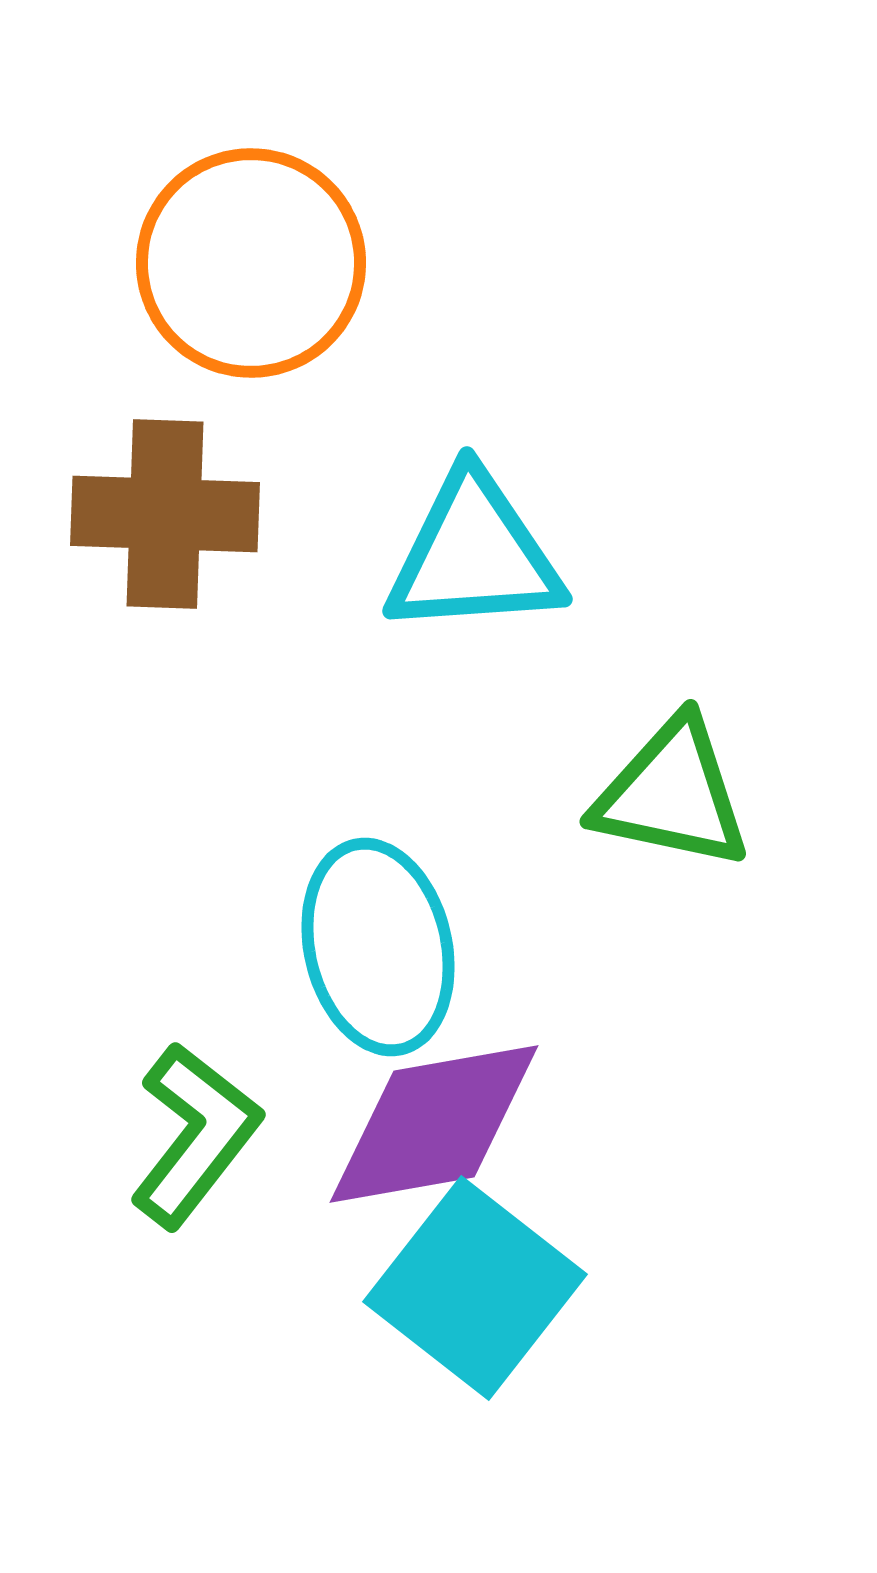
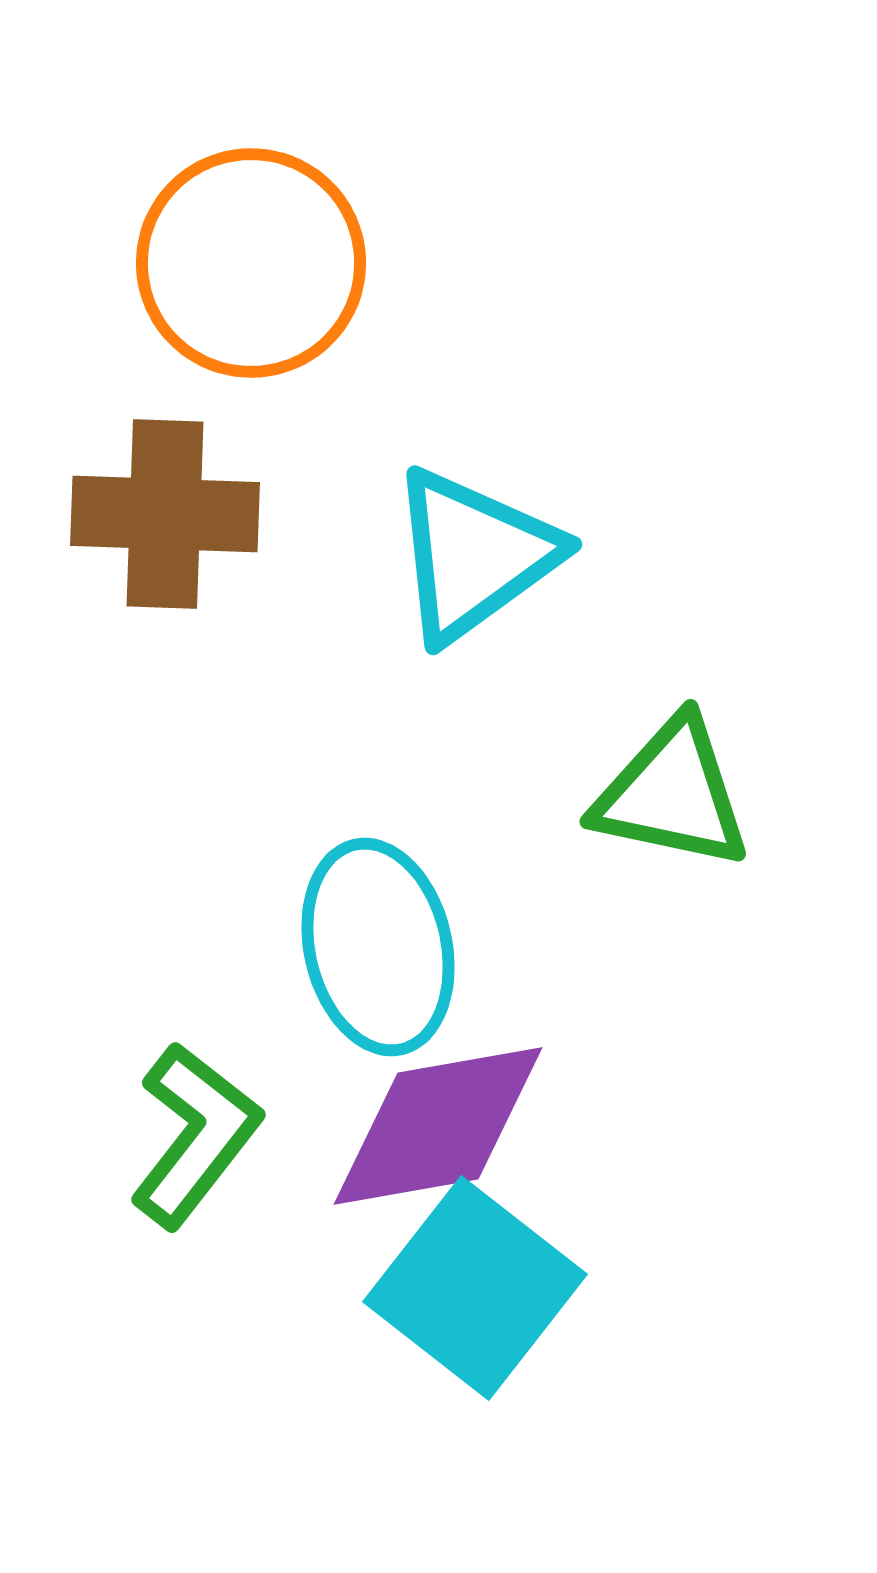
cyan triangle: rotated 32 degrees counterclockwise
purple diamond: moved 4 px right, 2 px down
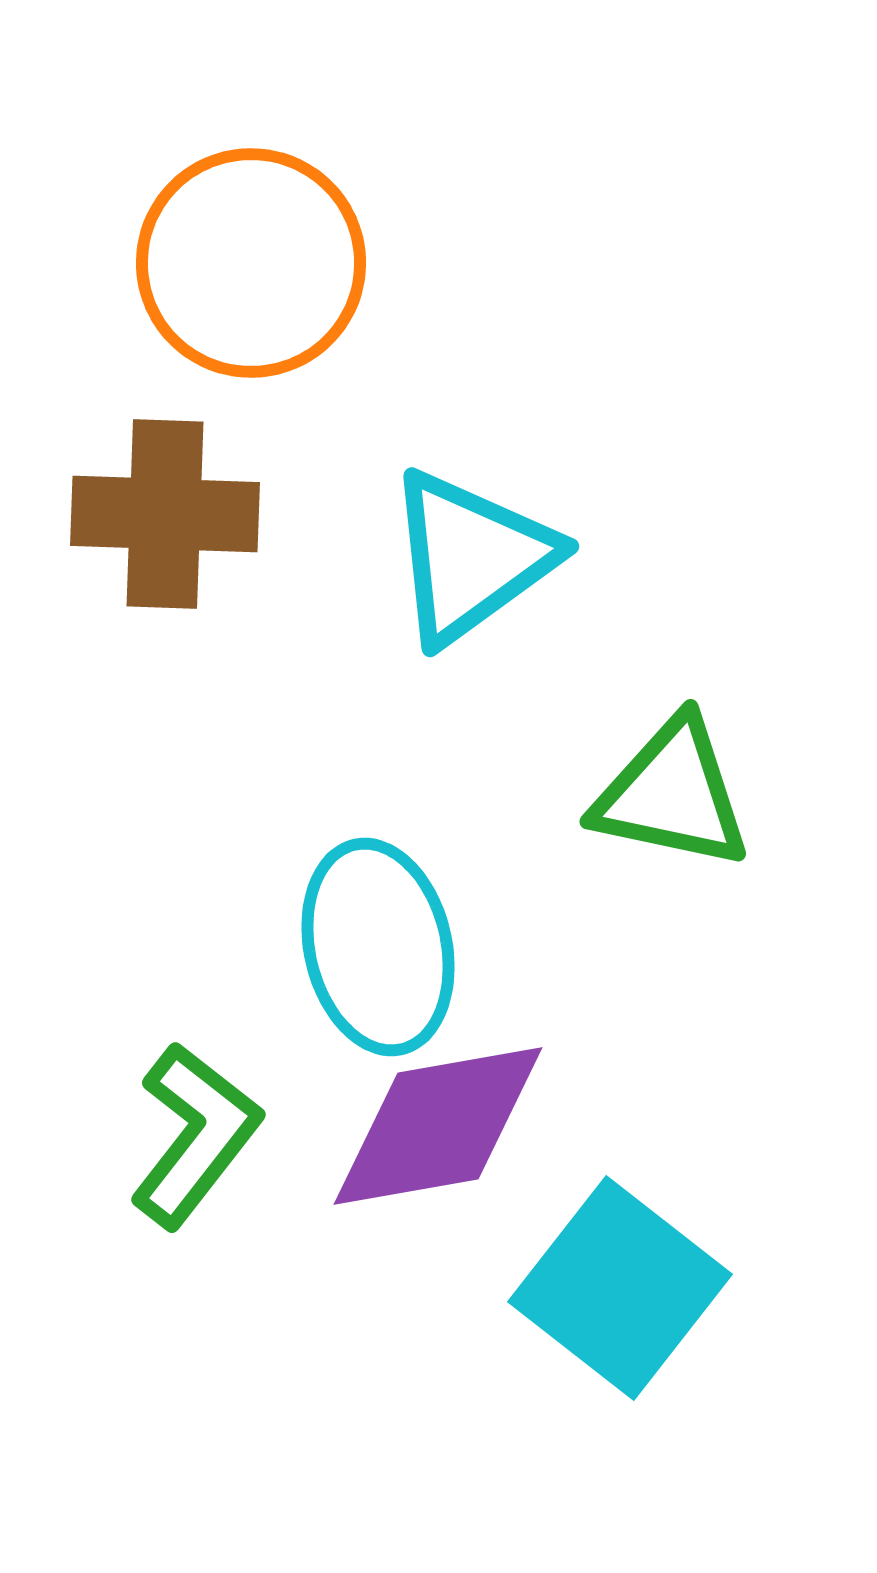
cyan triangle: moved 3 px left, 2 px down
cyan square: moved 145 px right
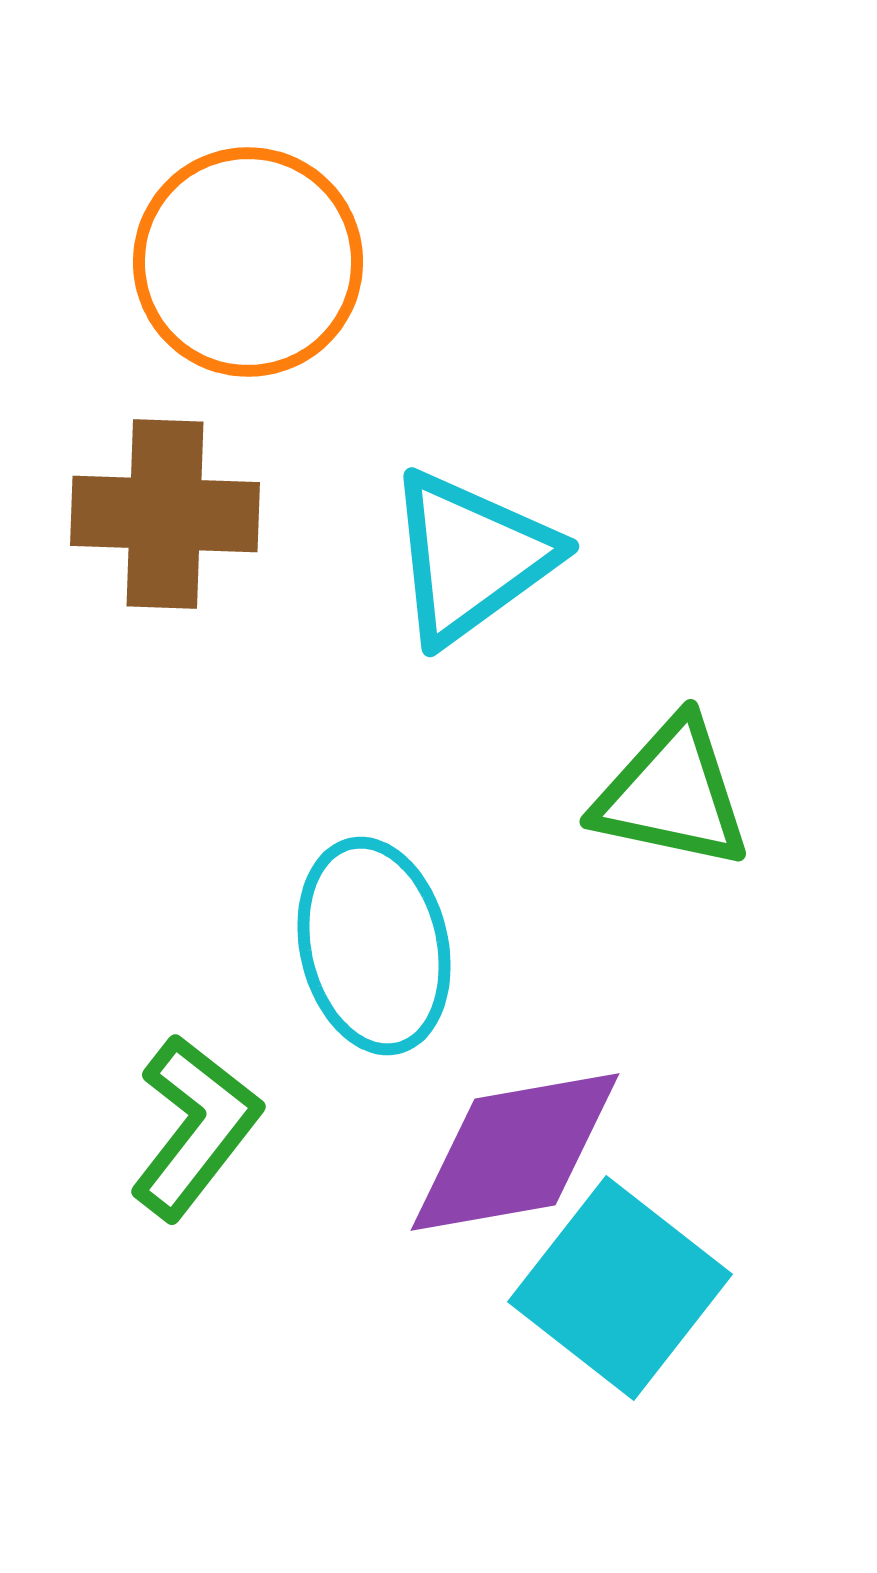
orange circle: moved 3 px left, 1 px up
cyan ellipse: moved 4 px left, 1 px up
purple diamond: moved 77 px right, 26 px down
green L-shape: moved 8 px up
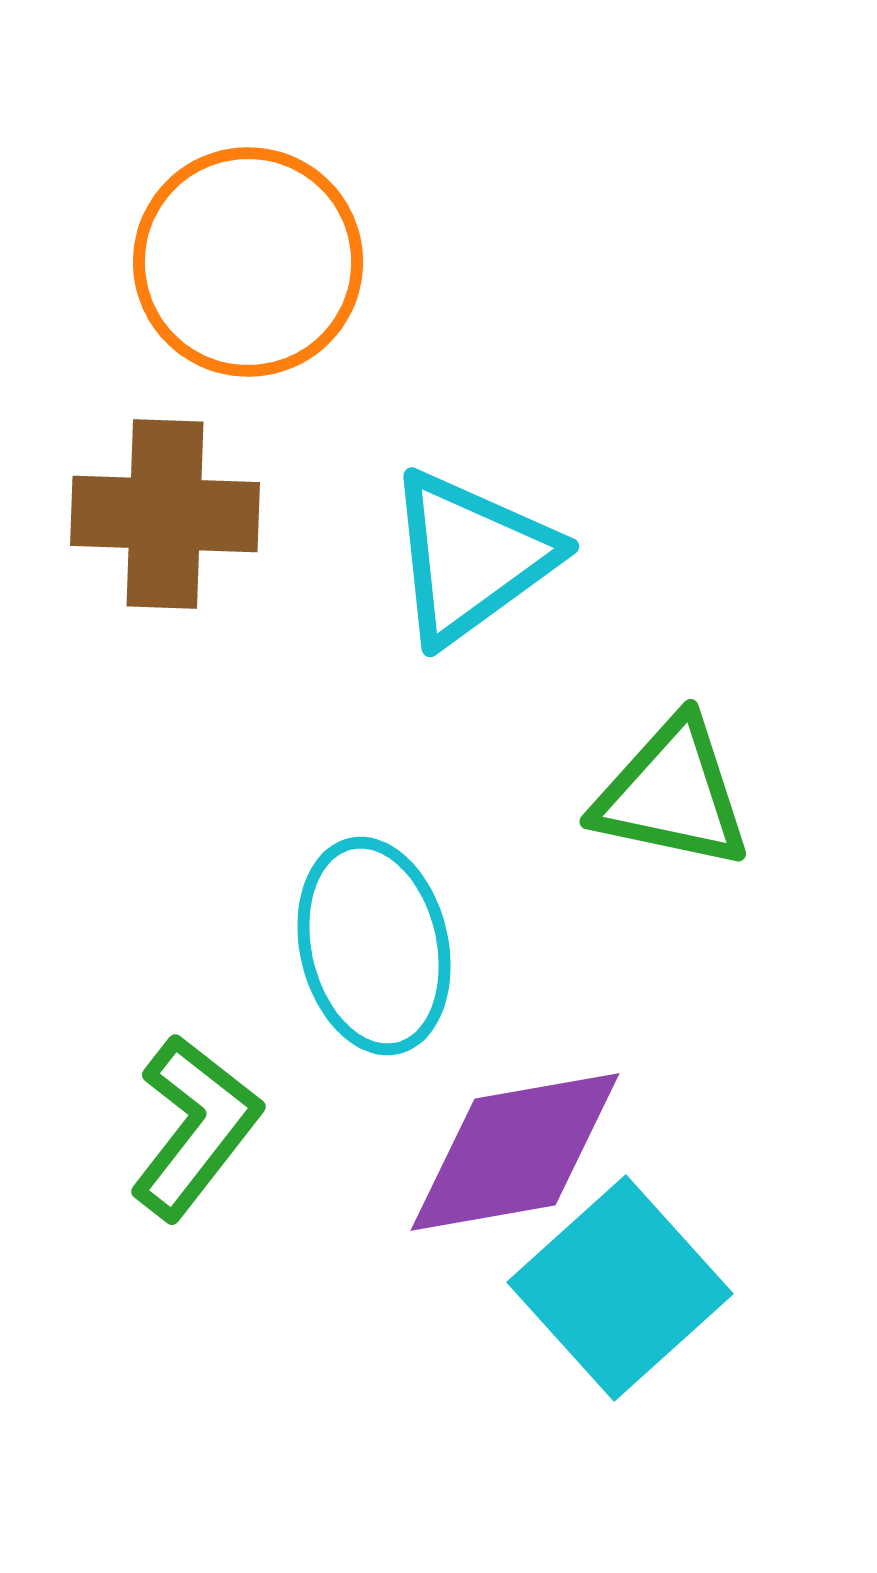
cyan square: rotated 10 degrees clockwise
